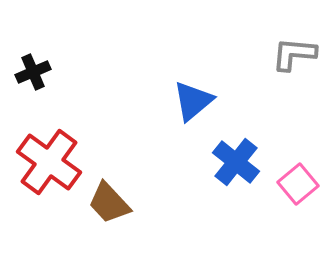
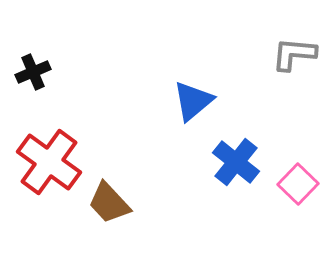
pink square: rotated 6 degrees counterclockwise
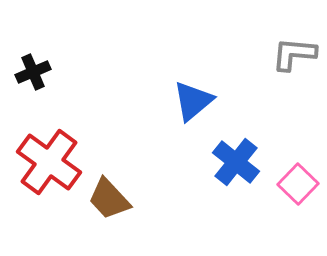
brown trapezoid: moved 4 px up
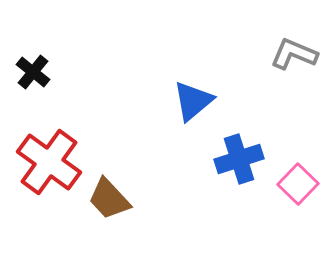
gray L-shape: rotated 18 degrees clockwise
black cross: rotated 28 degrees counterclockwise
blue cross: moved 3 px right, 3 px up; rotated 33 degrees clockwise
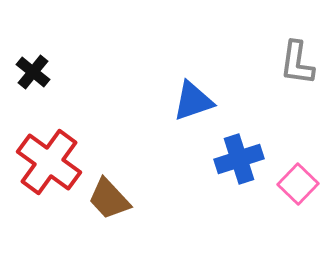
gray L-shape: moved 3 px right, 9 px down; rotated 105 degrees counterclockwise
blue triangle: rotated 21 degrees clockwise
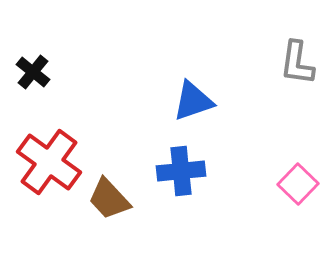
blue cross: moved 58 px left, 12 px down; rotated 12 degrees clockwise
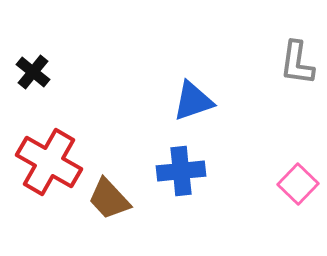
red cross: rotated 6 degrees counterclockwise
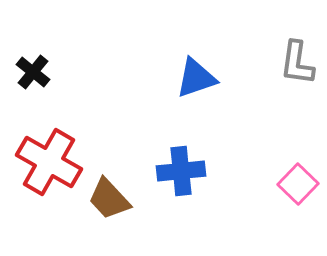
blue triangle: moved 3 px right, 23 px up
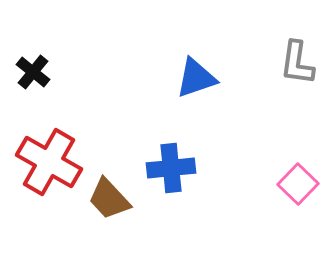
blue cross: moved 10 px left, 3 px up
